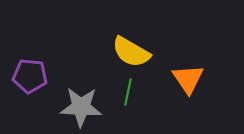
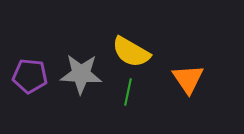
gray star: moved 33 px up
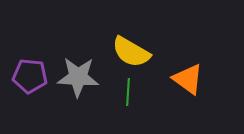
gray star: moved 3 px left, 3 px down
orange triangle: rotated 20 degrees counterclockwise
green line: rotated 8 degrees counterclockwise
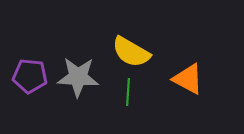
orange triangle: rotated 8 degrees counterclockwise
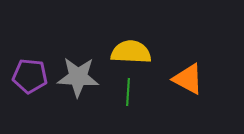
yellow semicircle: rotated 153 degrees clockwise
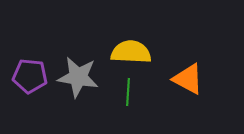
gray star: rotated 6 degrees clockwise
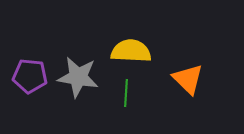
yellow semicircle: moved 1 px up
orange triangle: rotated 16 degrees clockwise
green line: moved 2 px left, 1 px down
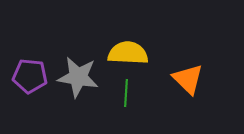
yellow semicircle: moved 3 px left, 2 px down
